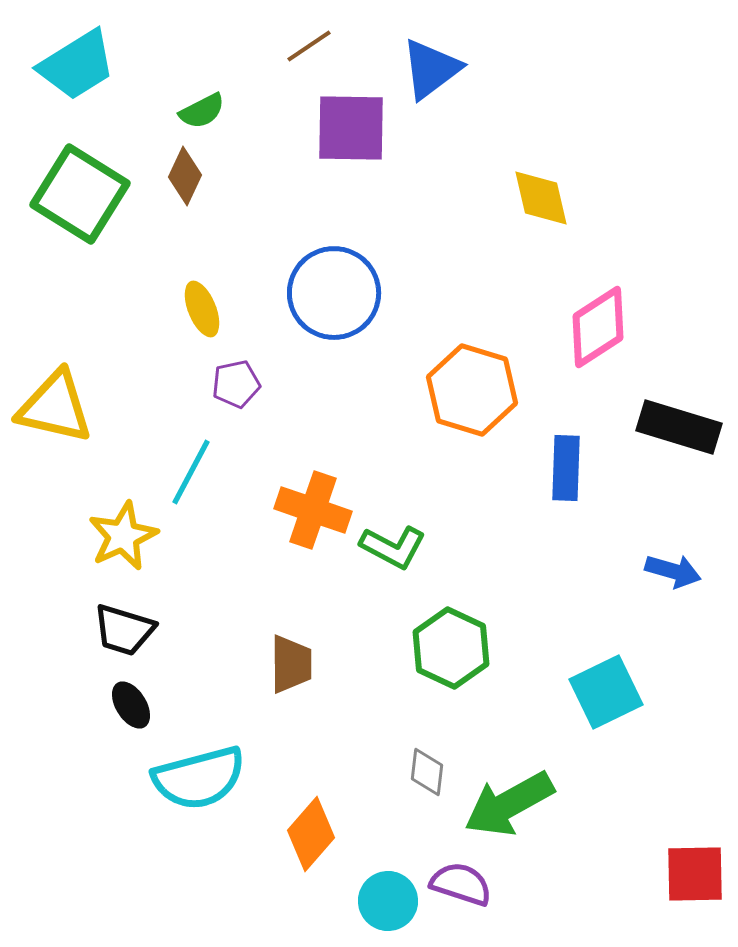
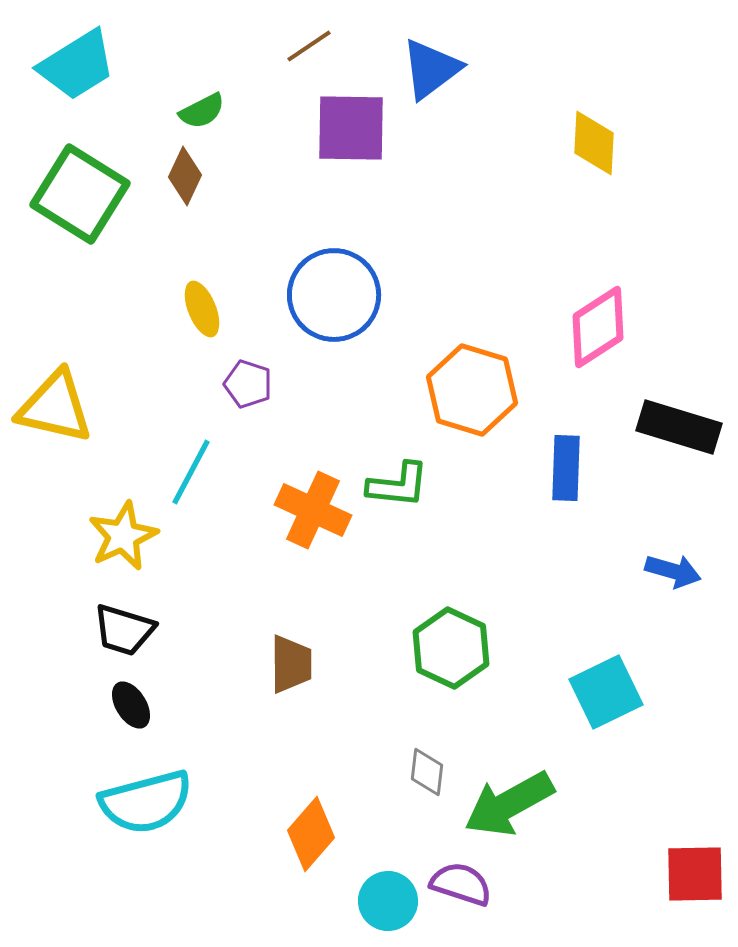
yellow diamond: moved 53 px right, 55 px up; rotated 16 degrees clockwise
blue circle: moved 2 px down
purple pentagon: moved 12 px right; rotated 30 degrees clockwise
orange cross: rotated 6 degrees clockwise
green L-shape: moved 5 px right, 62 px up; rotated 22 degrees counterclockwise
cyan semicircle: moved 53 px left, 24 px down
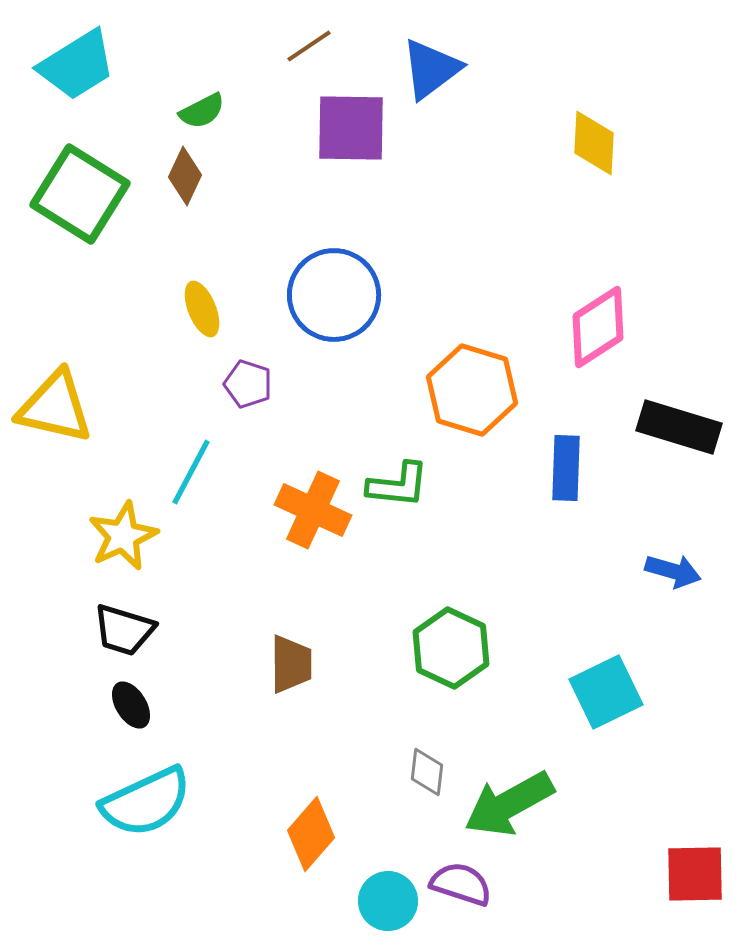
cyan semicircle: rotated 10 degrees counterclockwise
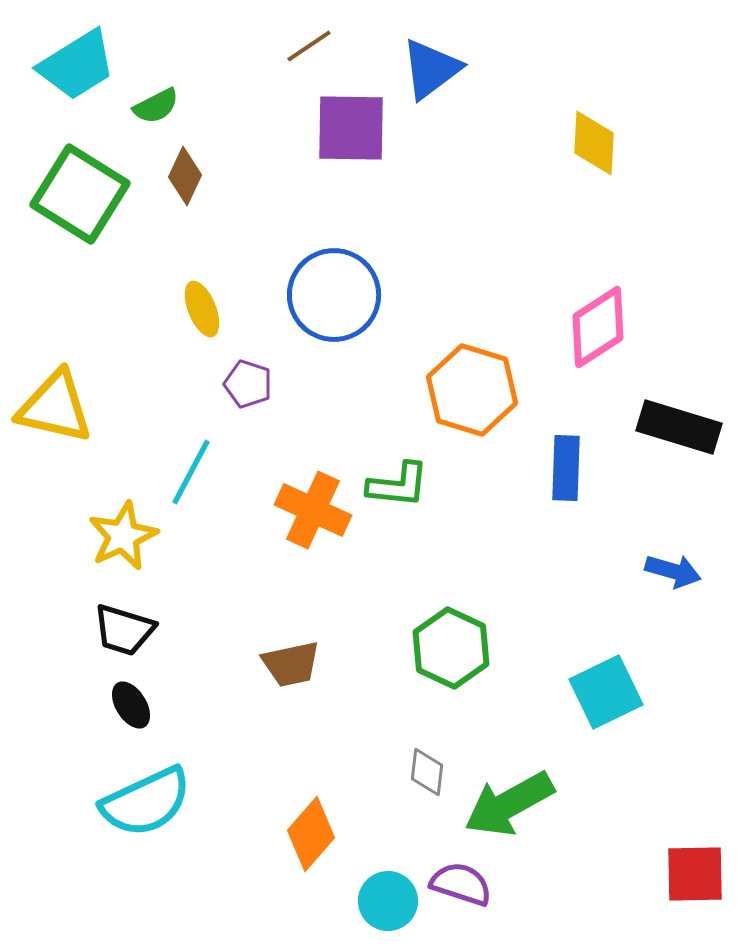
green semicircle: moved 46 px left, 5 px up
brown trapezoid: rotated 78 degrees clockwise
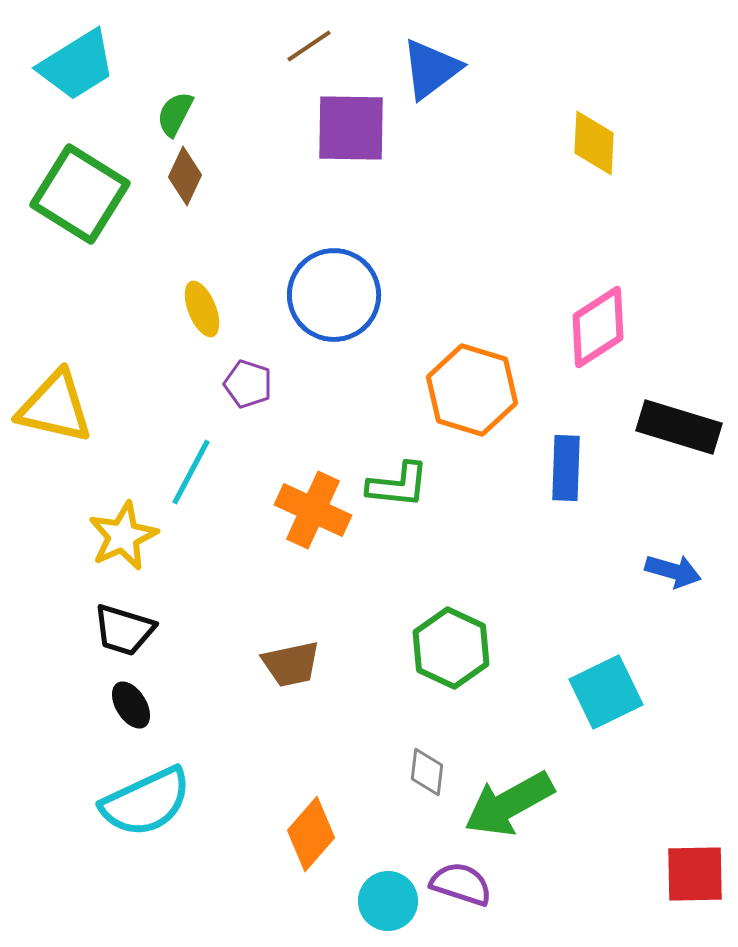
green semicircle: moved 19 px right, 8 px down; rotated 144 degrees clockwise
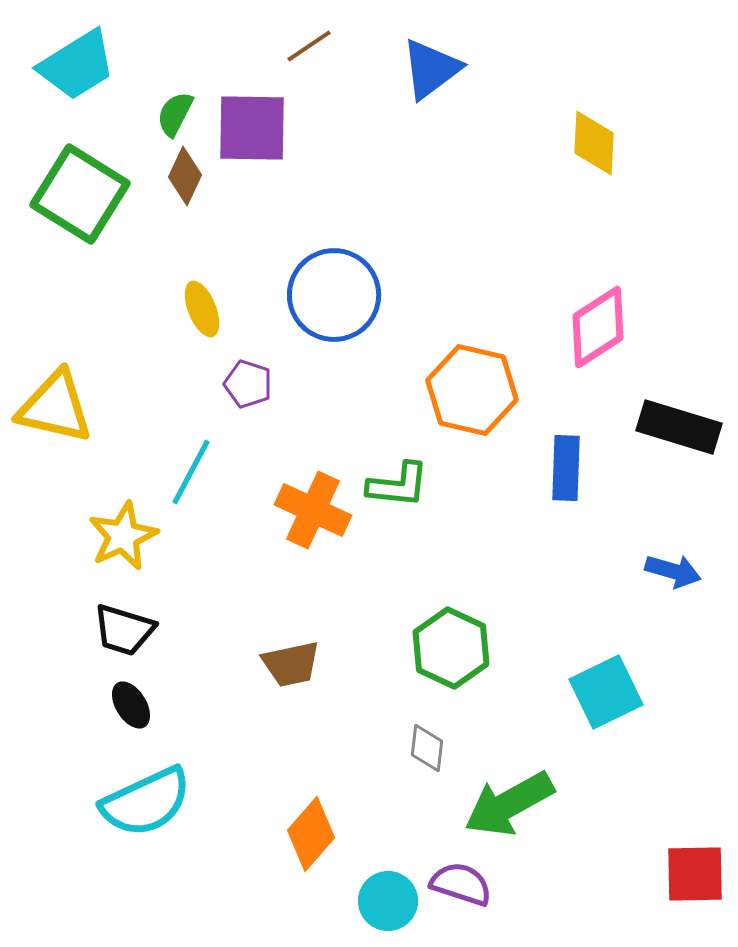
purple square: moved 99 px left
orange hexagon: rotated 4 degrees counterclockwise
gray diamond: moved 24 px up
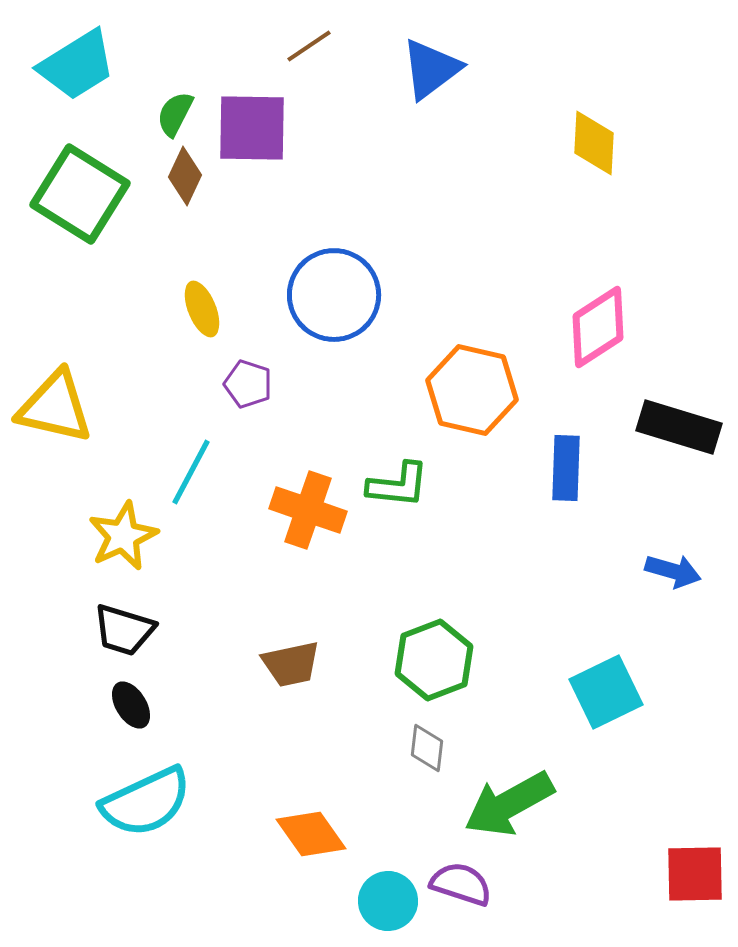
orange cross: moved 5 px left; rotated 6 degrees counterclockwise
green hexagon: moved 17 px left, 12 px down; rotated 14 degrees clockwise
orange diamond: rotated 76 degrees counterclockwise
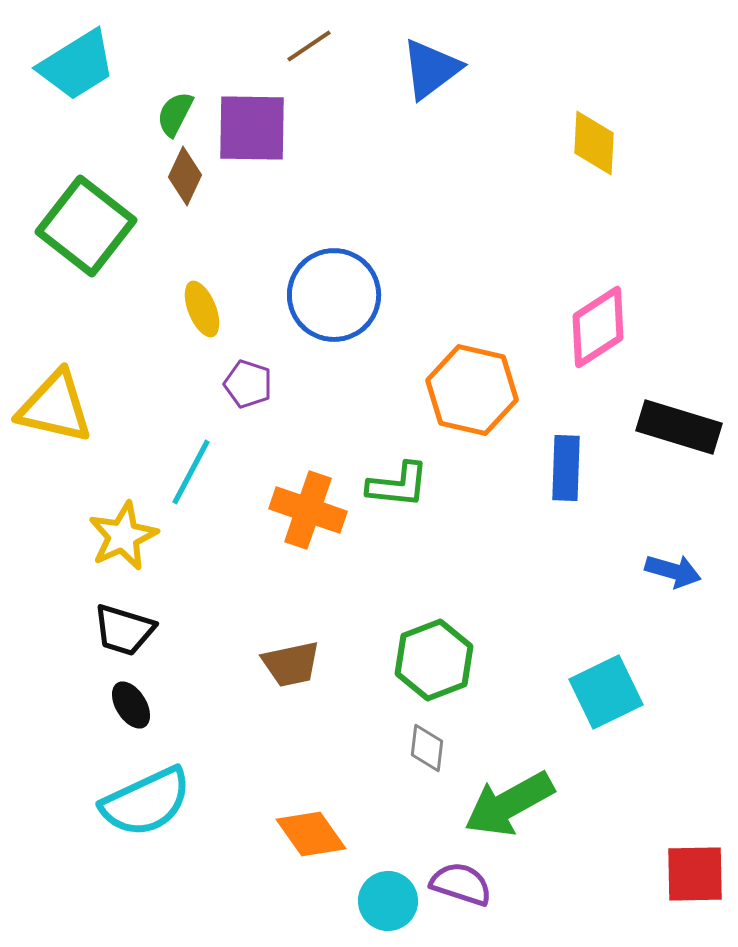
green square: moved 6 px right, 32 px down; rotated 6 degrees clockwise
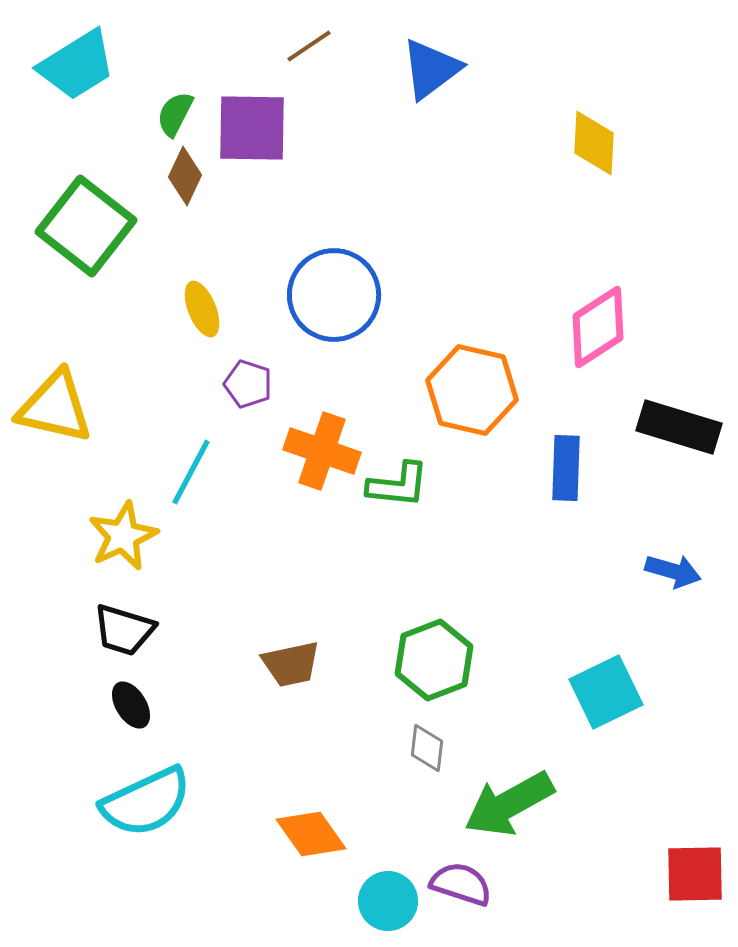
orange cross: moved 14 px right, 59 px up
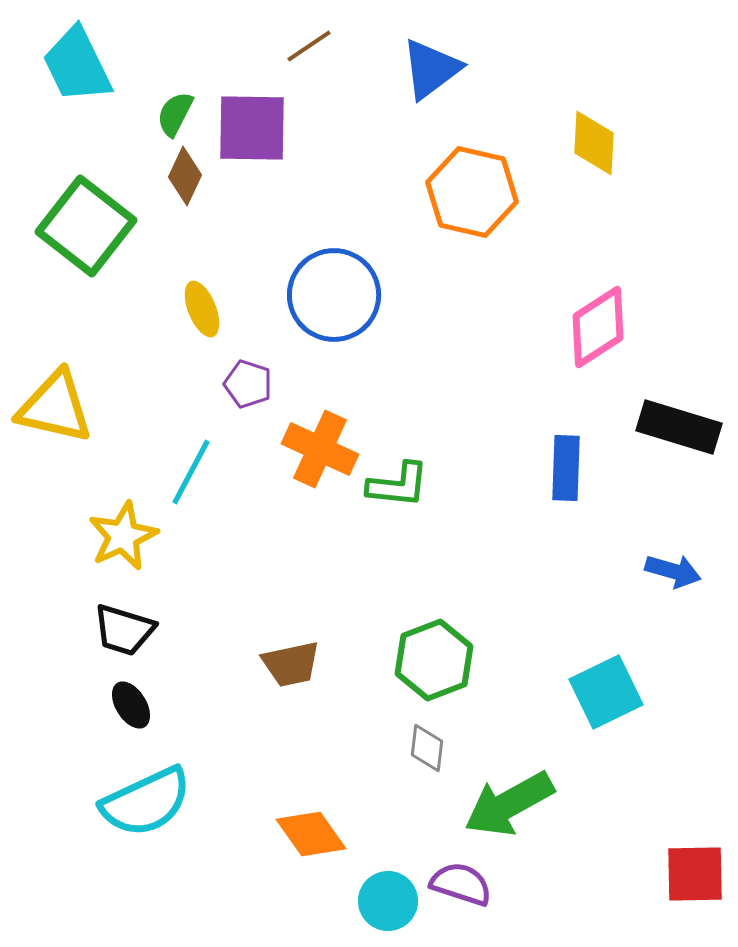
cyan trapezoid: rotated 96 degrees clockwise
orange hexagon: moved 198 px up
orange cross: moved 2 px left, 2 px up; rotated 6 degrees clockwise
